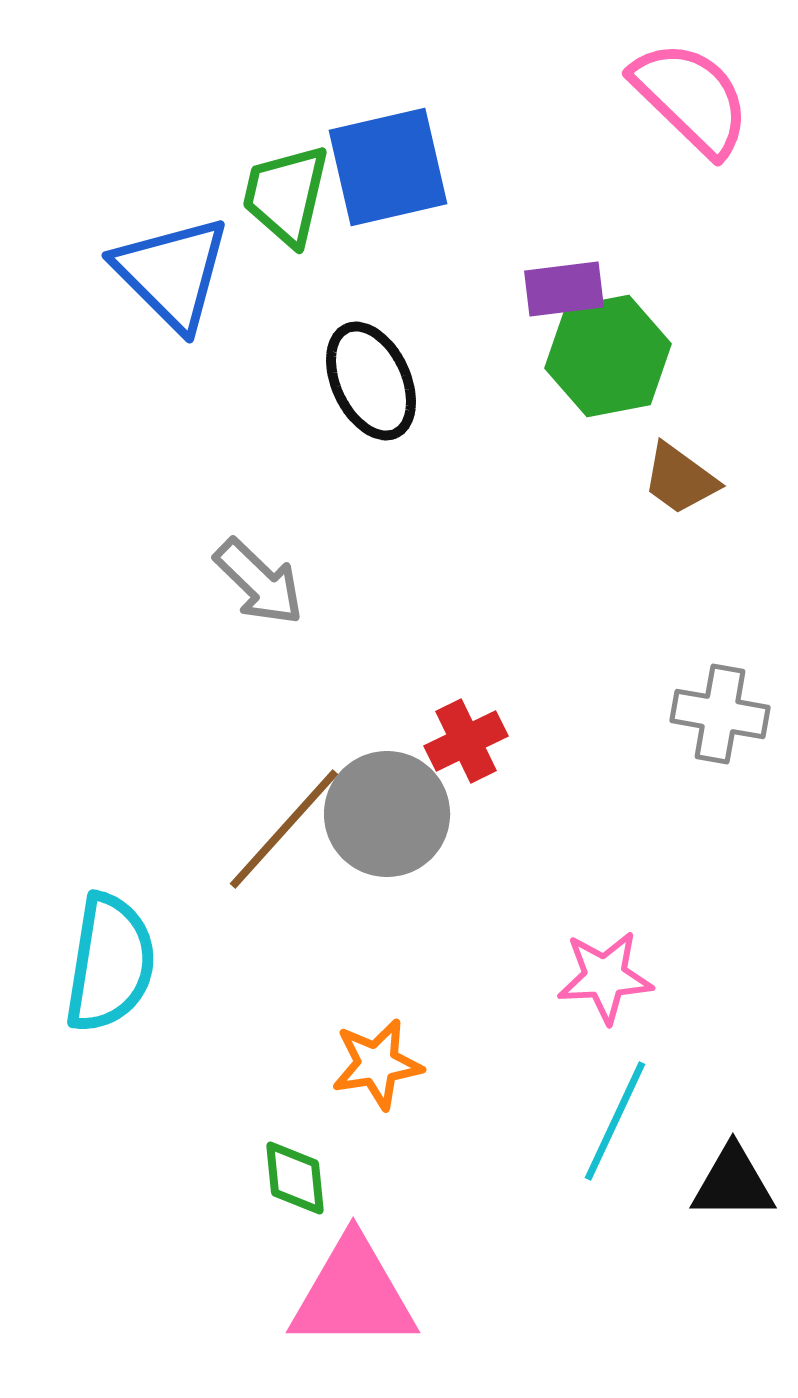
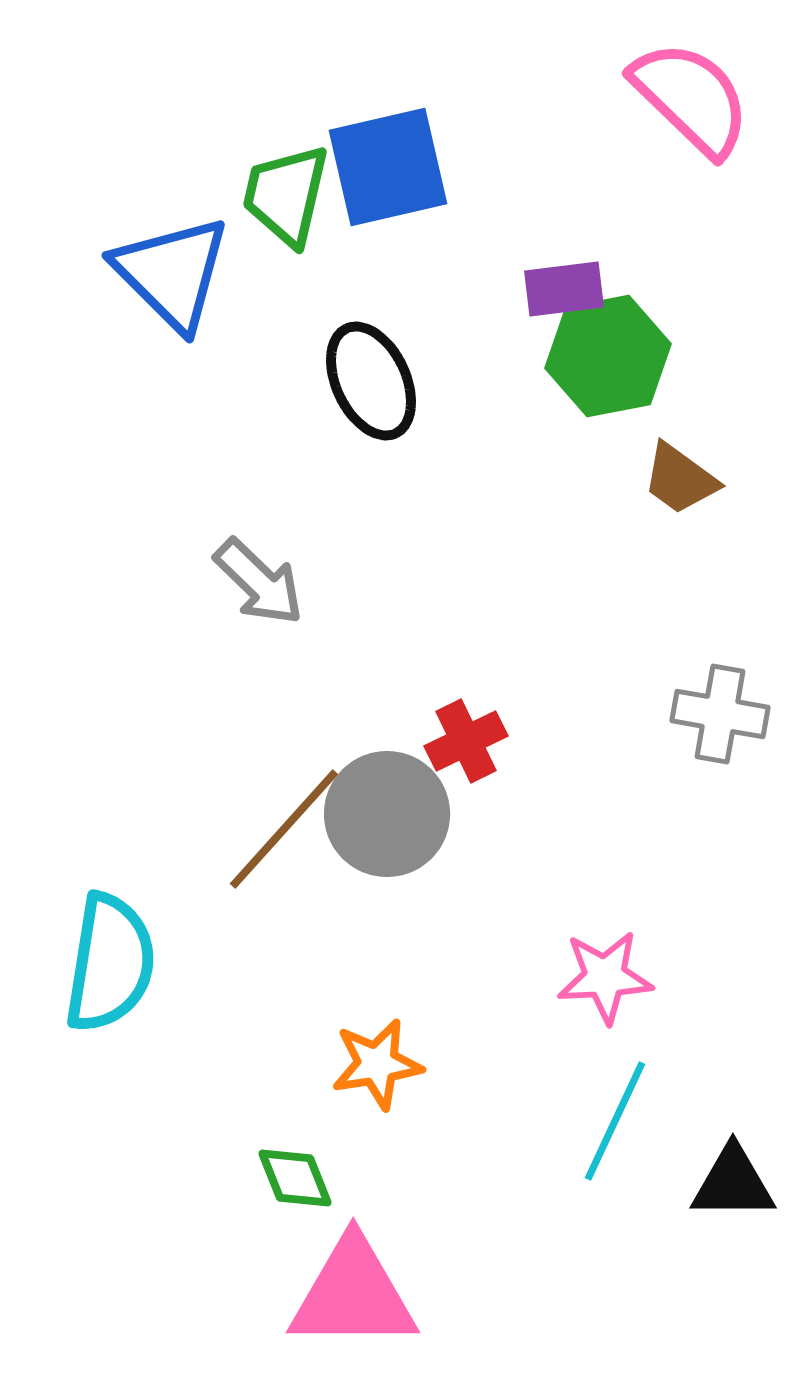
green diamond: rotated 16 degrees counterclockwise
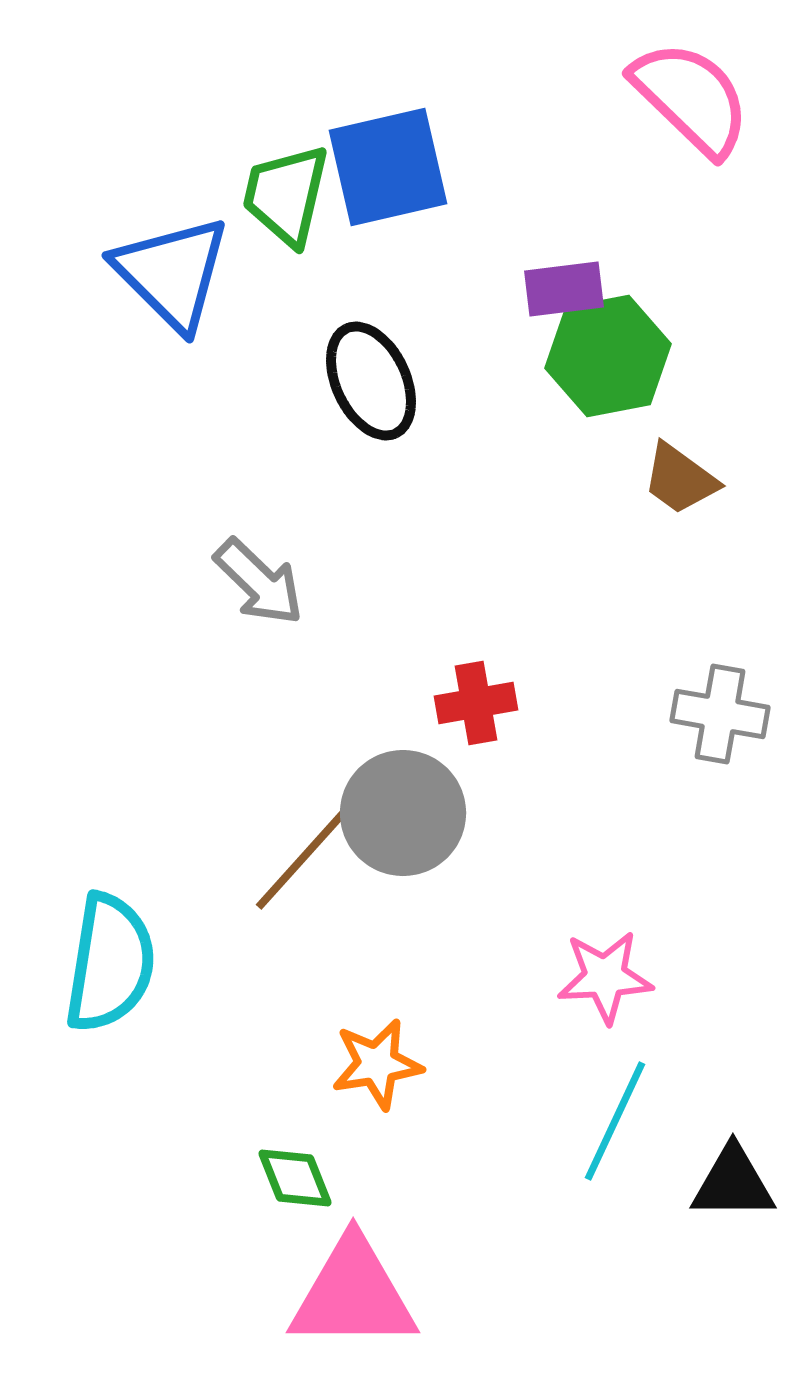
red cross: moved 10 px right, 38 px up; rotated 16 degrees clockwise
gray circle: moved 16 px right, 1 px up
brown line: moved 26 px right, 21 px down
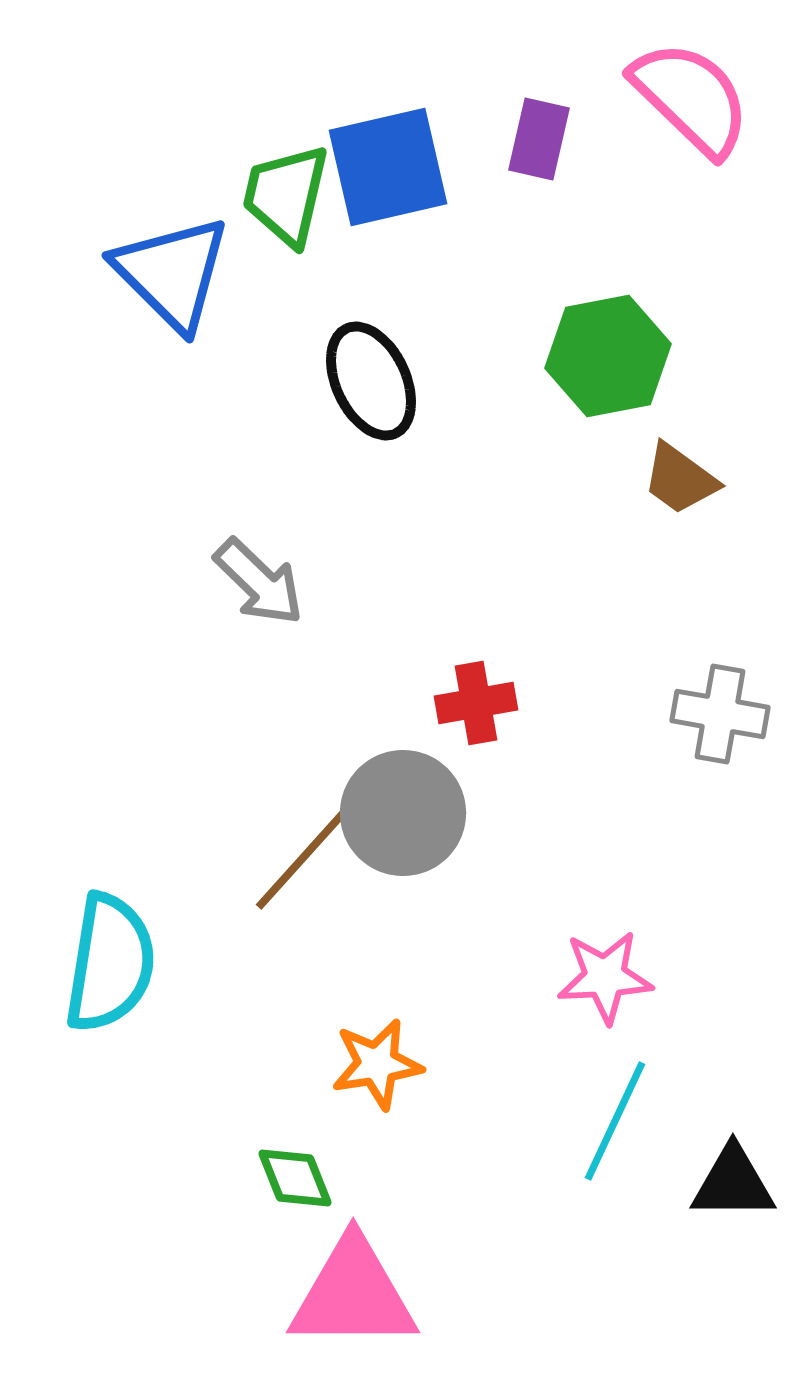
purple rectangle: moved 25 px left, 150 px up; rotated 70 degrees counterclockwise
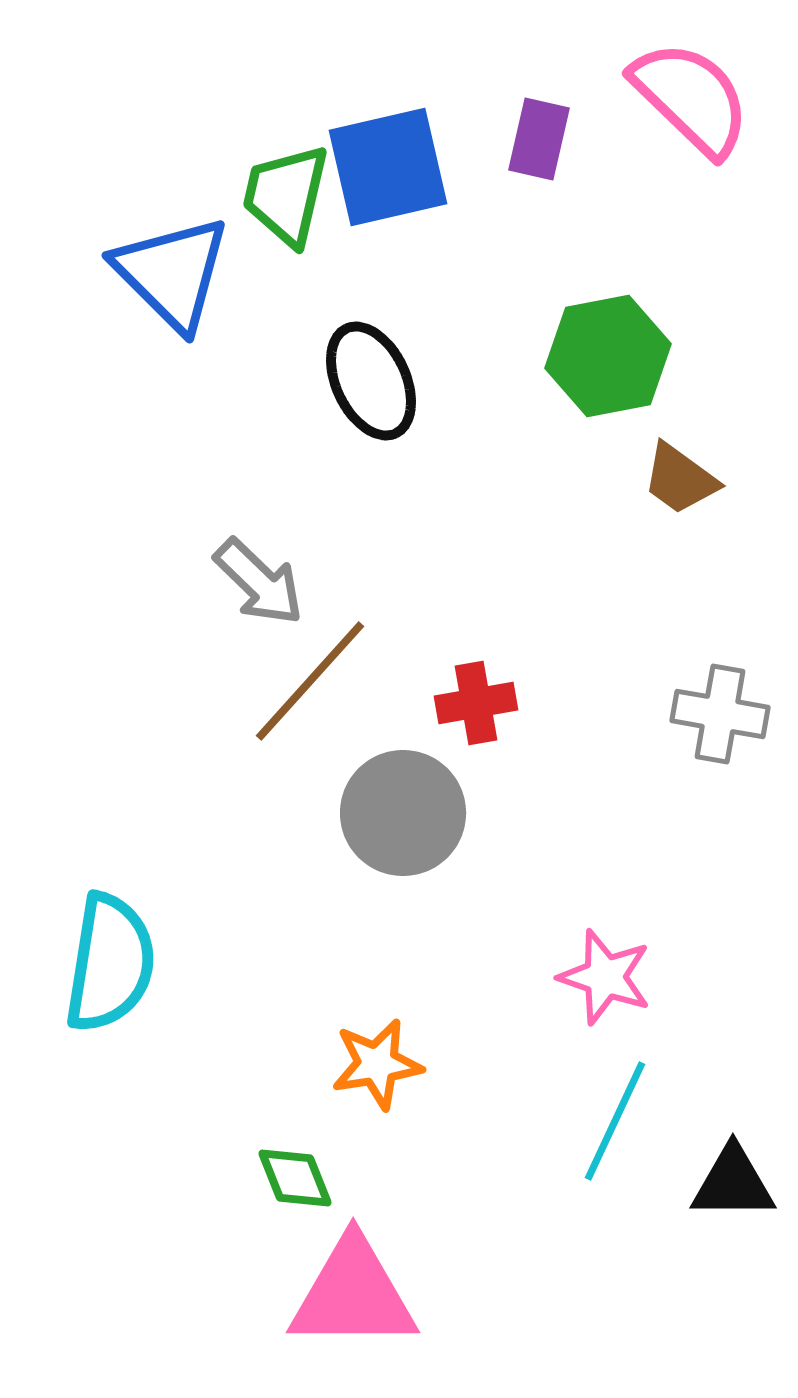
brown line: moved 169 px up
pink star: rotated 22 degrees clockwise
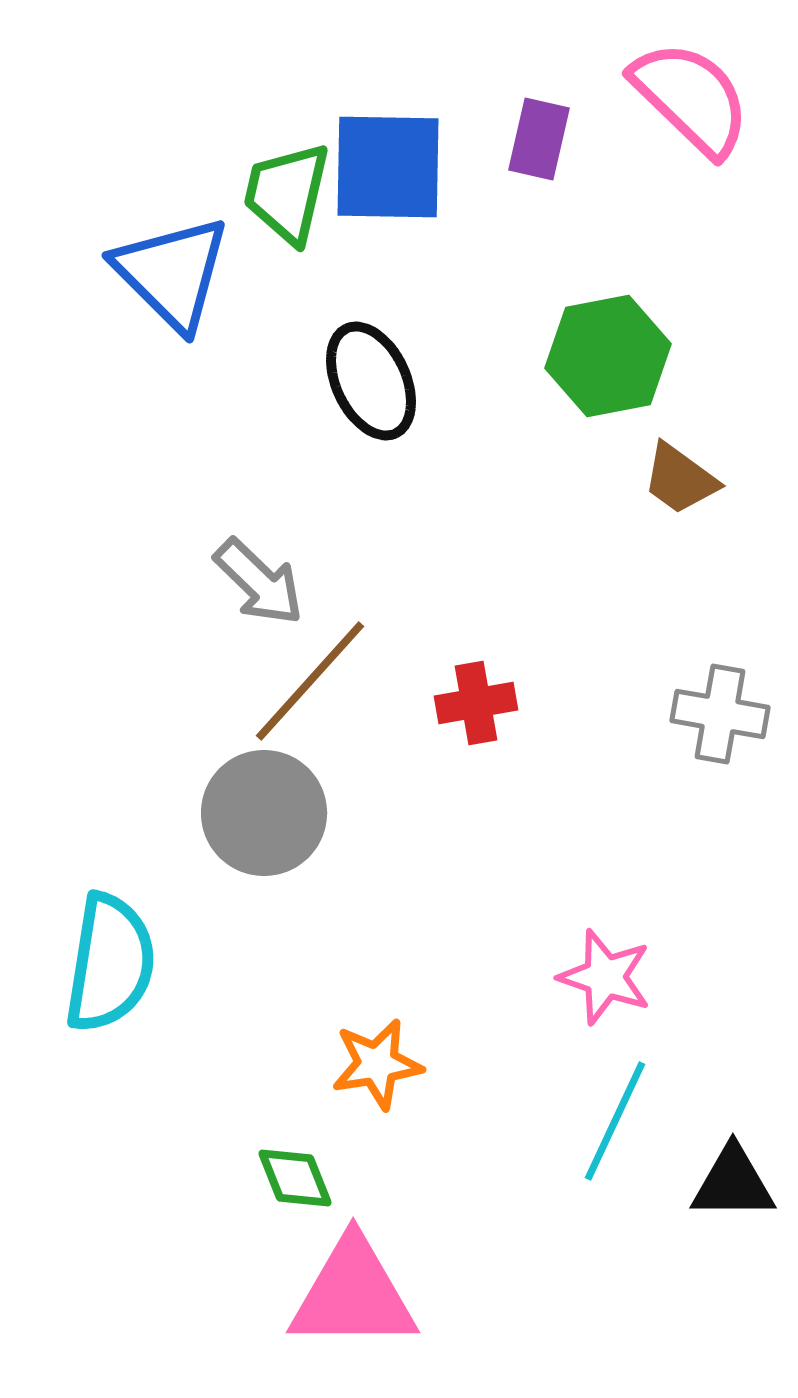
blue square: rotated 14 degrees clockwise
green trapezoid: moved 1 px right, 2 px up
gray circle: moved 139 px left
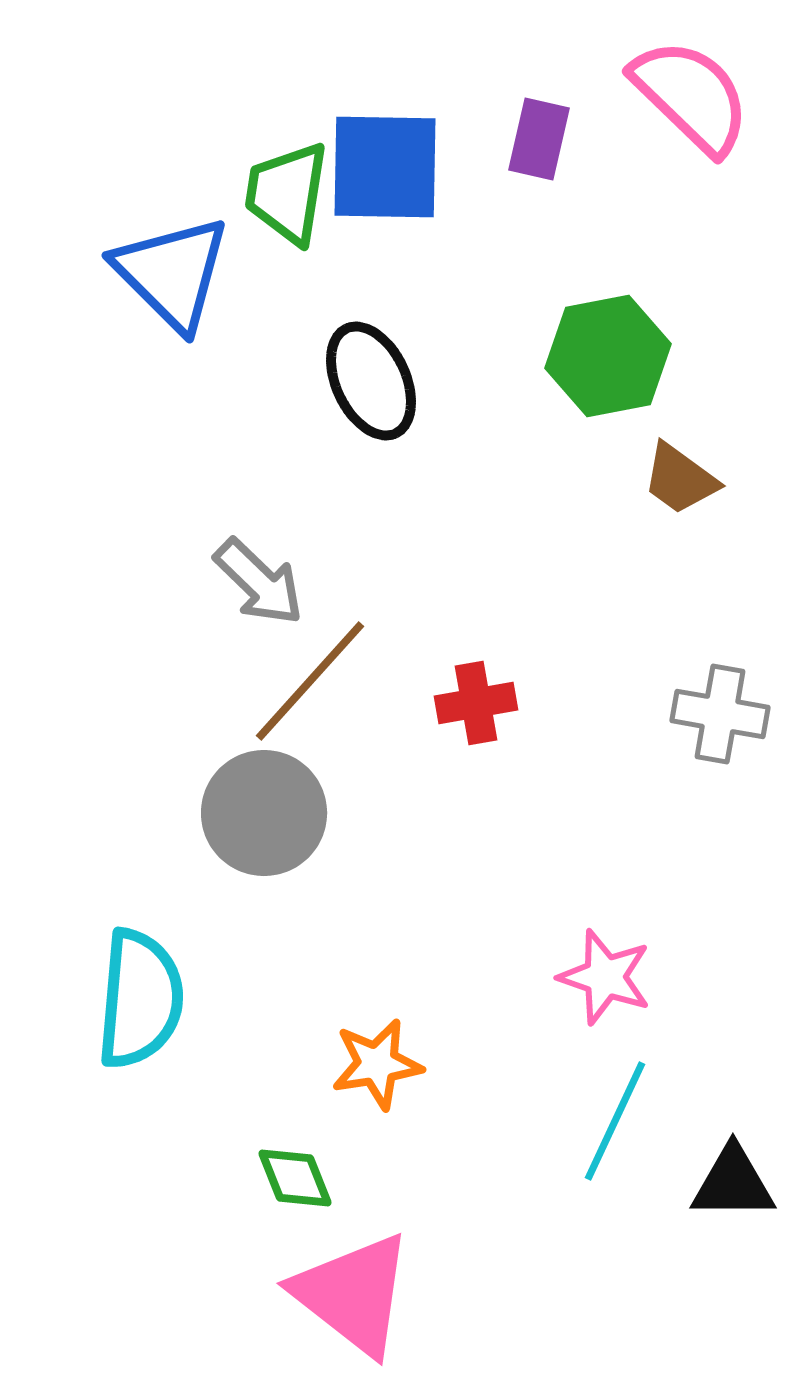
pink semicircle: moved 2 px up
blue square: moved 3 px left
green trapezoid: rotated 4 degrees counterclockwise
cyan semicircle: moved 30 px right, 36 px down; rotated 4 degrees counterclockwise
pink triangle: rotated 38 degrees clockwise
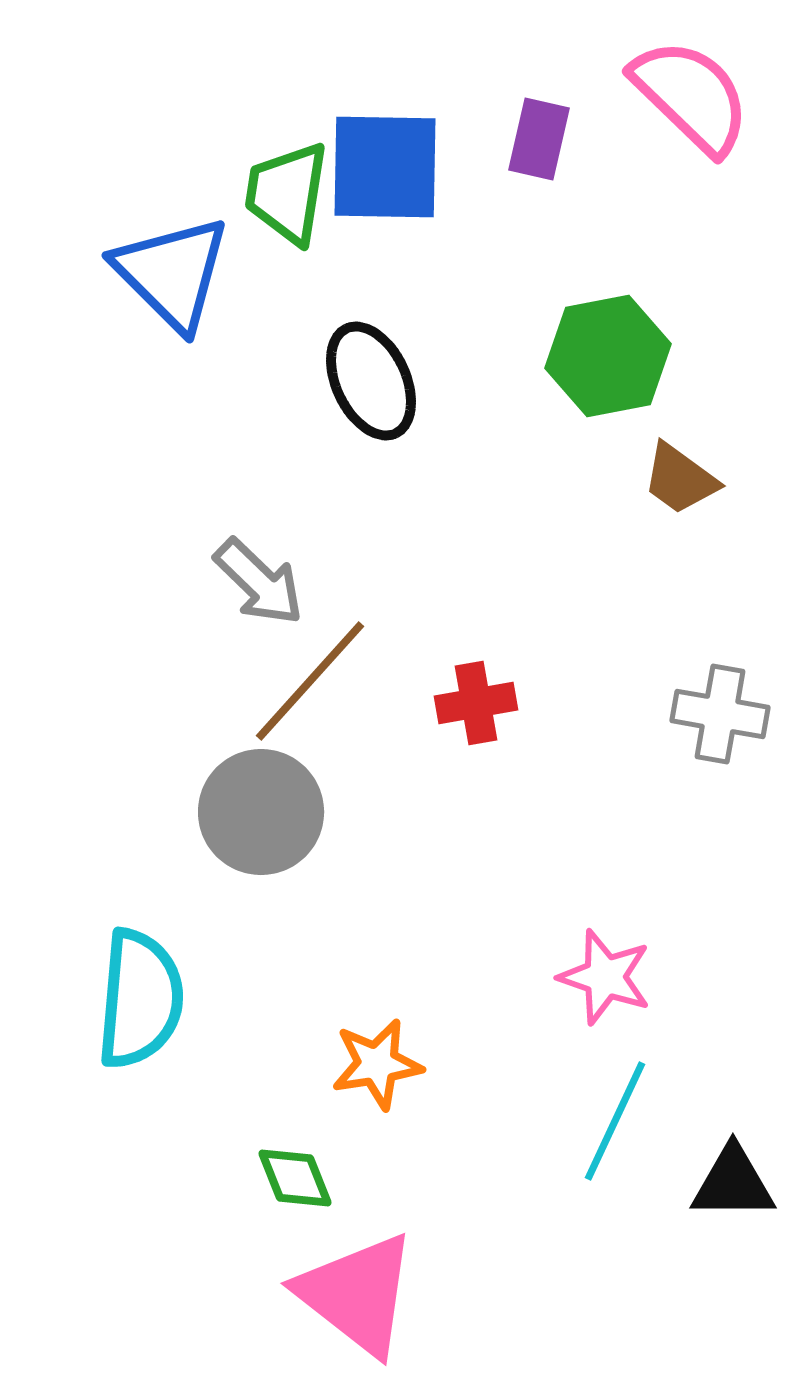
gray circle: moved 3 px left, 1 px up
pink triangle: moved 4 px right
